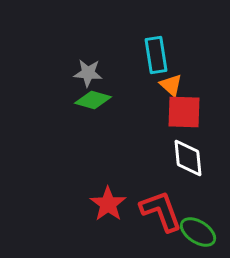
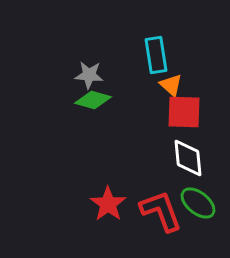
gray star: moved 1 px right, 2 px down
green ellipse: moved 29 px up; rotated 6 degrees clockwise
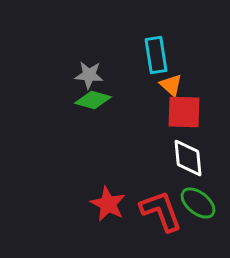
red star: rotated 9 degrees counterclockwise
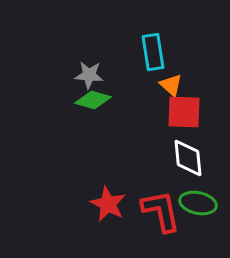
cyan rectangle: moved 3 px left, 3 px up
green ellipse: rotated 27 degrees counterclockwise
red L-shape: rotated 9 degrees clockwise
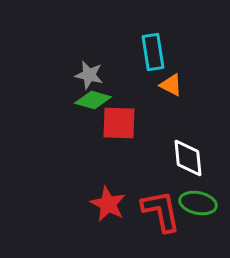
gray star: rotated 8 degrees clockwise
orange triangle: rotated 15 degrees counterclockwise
red square: moved 65 px left, 11 px down
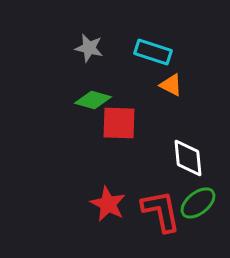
cyan rectangle: rotated 63 degrees counterclockwise
gray star: moved 27 px up
green ellipse: rotated 51 degrees counterclockwise
